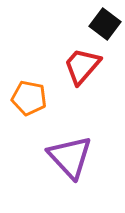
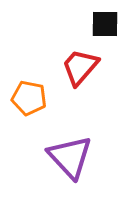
black square: rotated 36 degrees counterclockwise
red trapezoid: moved 2 px left, 1 px down
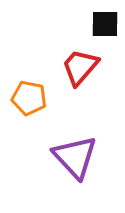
purple triangle: moved 5 px right
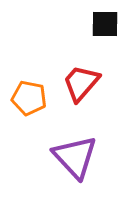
red trapezoid: moved 1 px right, 16 px down
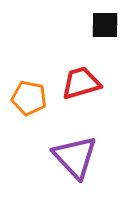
black square: moved 1 px down
red trapezoid: rotated 33 degrees clockwise
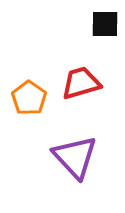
black square: moved 1 px up
orange pentagon: rotated 24 degrees clockwise
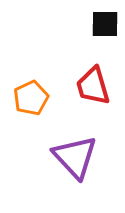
red trapezoid: moved 12 px right, 3 px down; rotated 90 degrees counterclockwise
orange pentagon: moved 2 px right; rotated 12 degrees clockwise
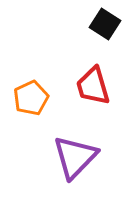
black square: rotated 32 degrees clockwise
purple triangle: rotated 27 degrees clockwise
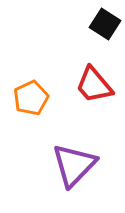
red trapezoid: moved 1 px right, 1 px up; rotated 24 degrees counterclockwise
purple triangle: moved 1 px left, 8 px down
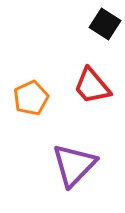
red trapezoid: moved 2 px left, 1 px down
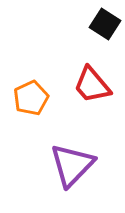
red trapezoid: moved 1 px up
purple triangle: moved 2 px left
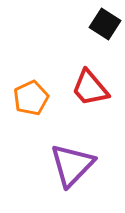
red trapezoid: moved 2 px left, 3 px down
